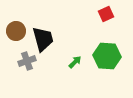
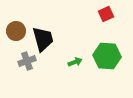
green arrow: rotated 24 degrees clockwise
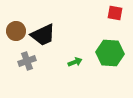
red square: moved 9 px right, 1 px up; rotated 35 degrees clockwise
black trapezoid: moved 4 px up; rotated 80 degrees clockwise
green hexagon: moved 3 px right, 3 px up
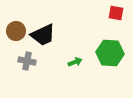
red square: moved 1 px right
gray cross: rotated 30 degrees clockwise
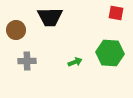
brown circle: moved 1 px up
black trapezoid: moved 7 px right, 18 px up; rotated 24 degrees clockwise
gray cross: rotated 12 degrees counterclockwise
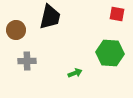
red square: moved 1 px right, 1 px down
black trapezoid: rotated 76 degrees counterclockwise
green arrow: moved 11 px down
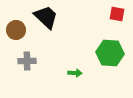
black trapezoid: moved 4 px left; rotated 60 degrees counterclockwise
green arrow: rotated 24 degrees clockwise
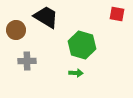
black trapezoid: rotated 12 degrees counterclockwise
green hexagon: moved 28 px left, 8 px up; rotated 12 degrees clockwise
green arrow: moved 1 px right
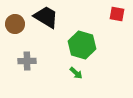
brown circle: moved 1 px left, 6 px up
green arrow: rotated 40 degrees clockwise
